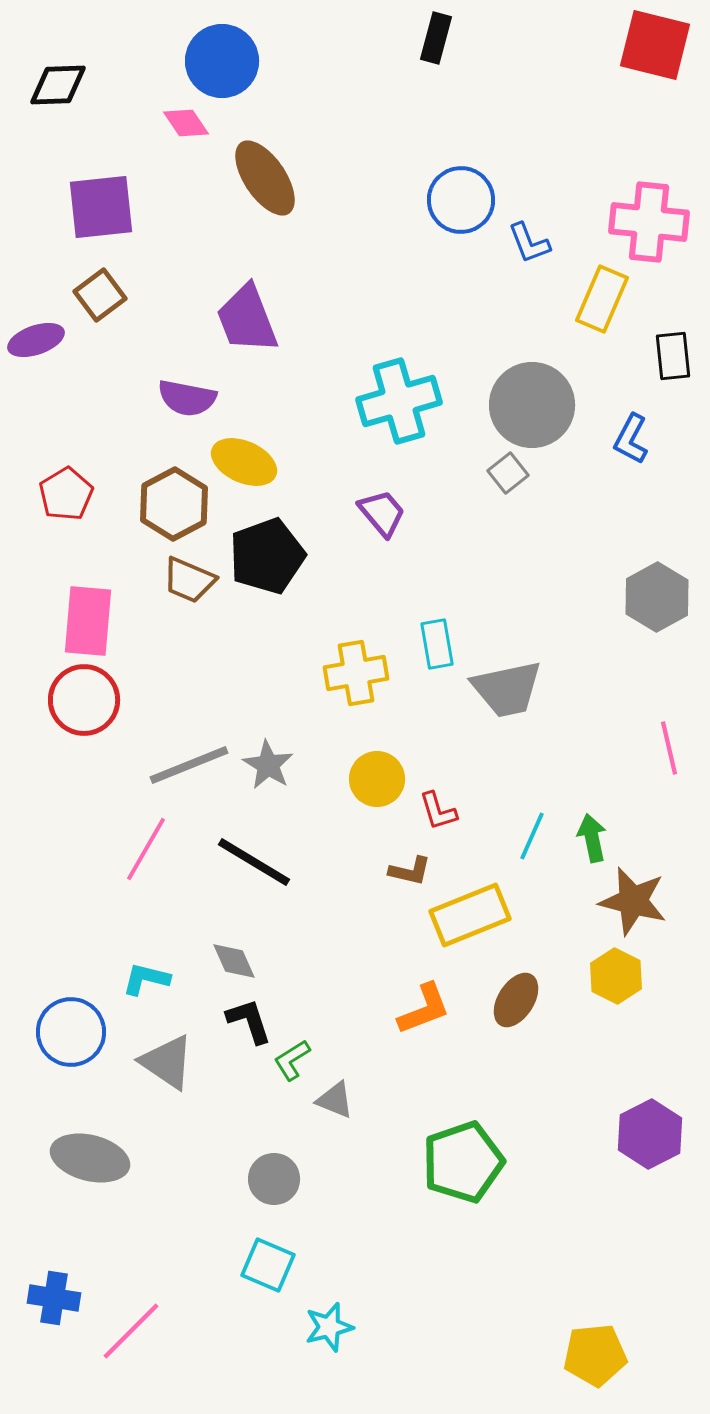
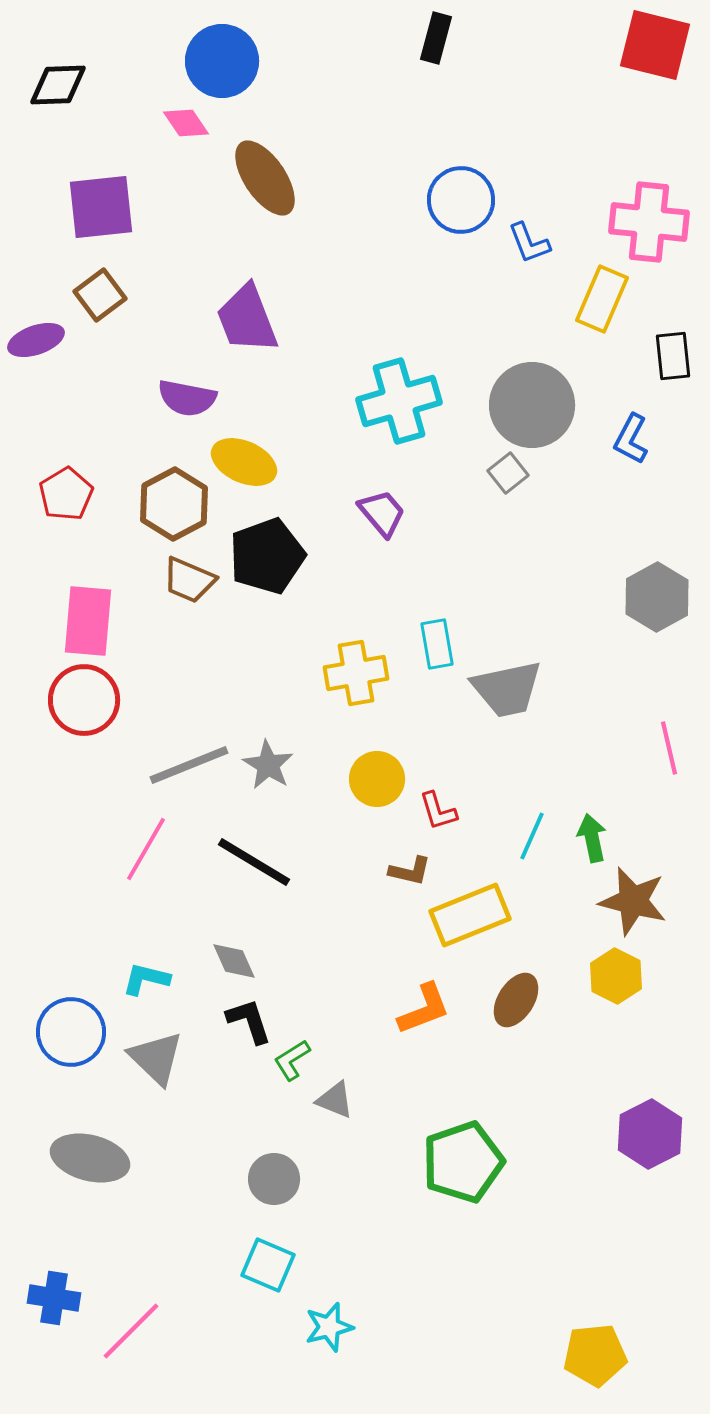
gray triangle at (167, 1062): moved 11 px left, 4 px up; rotated 10 degrees clockwise
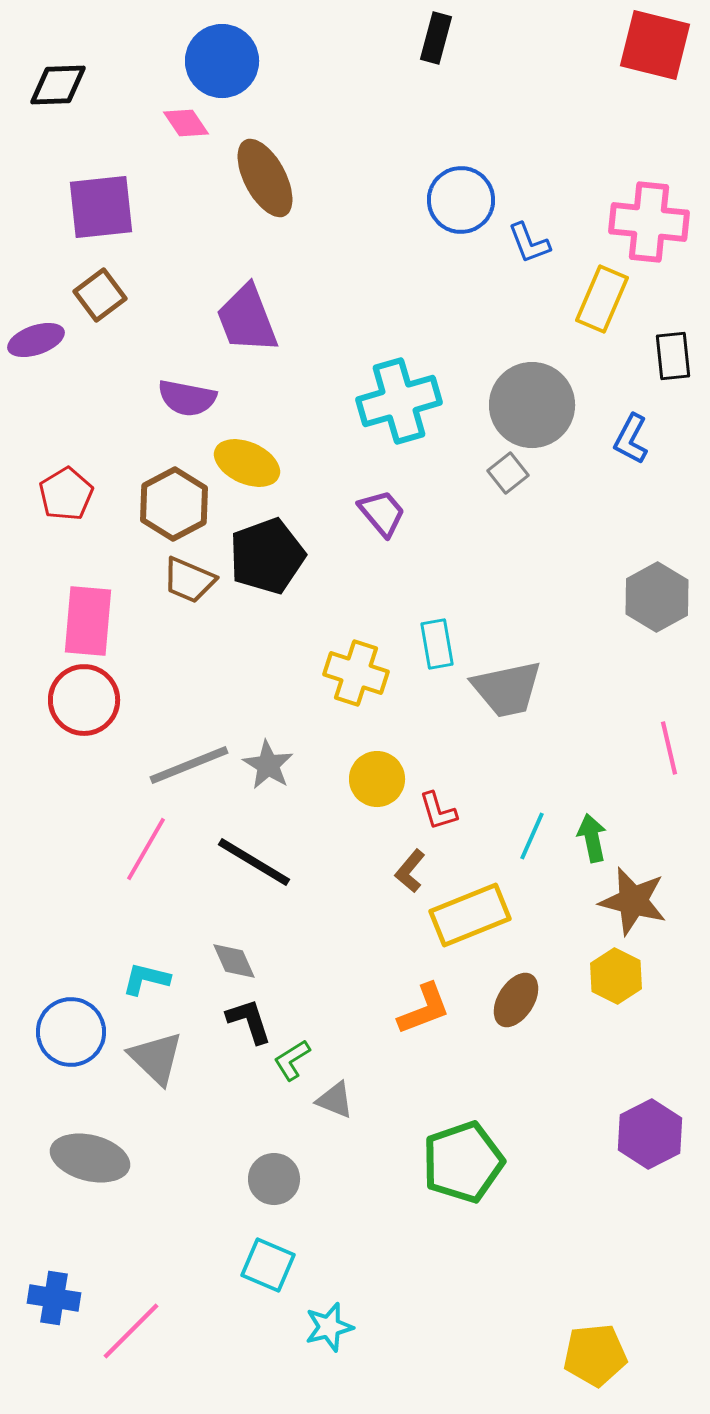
brown ellipse at (265, 178): rotated 6 degrees clockwise
yellow ellipse at (244, 462): moved 3 px right, 1 px down
yellow cross at (356, 673): rotated 28 degrees clockwise
brown L-shape at (410, 871): rotated 117 degrees clockwise
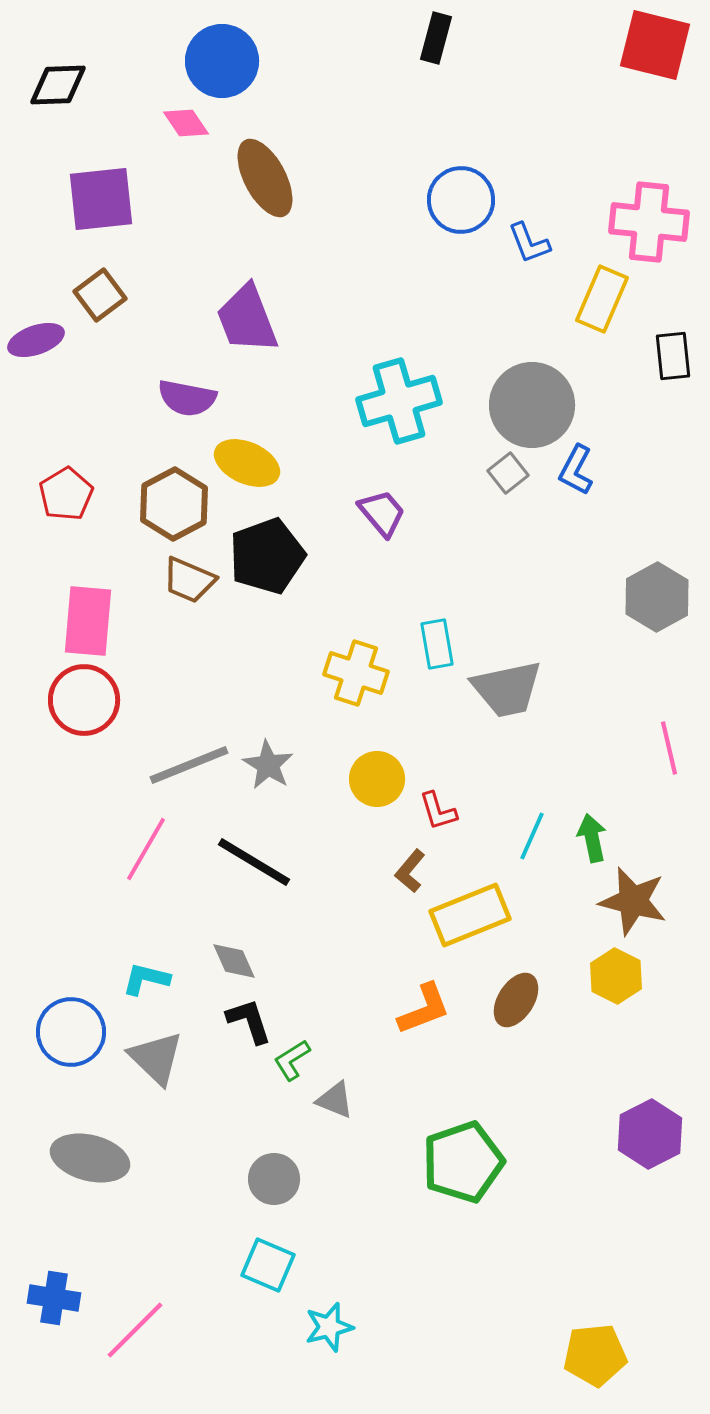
purple square at (101, 207): moved 8 px up
blue L-shape at (631, 439): moved 55 px left, 31 px down
pink line at (131, 1331): moved 4 px right, 1 px up
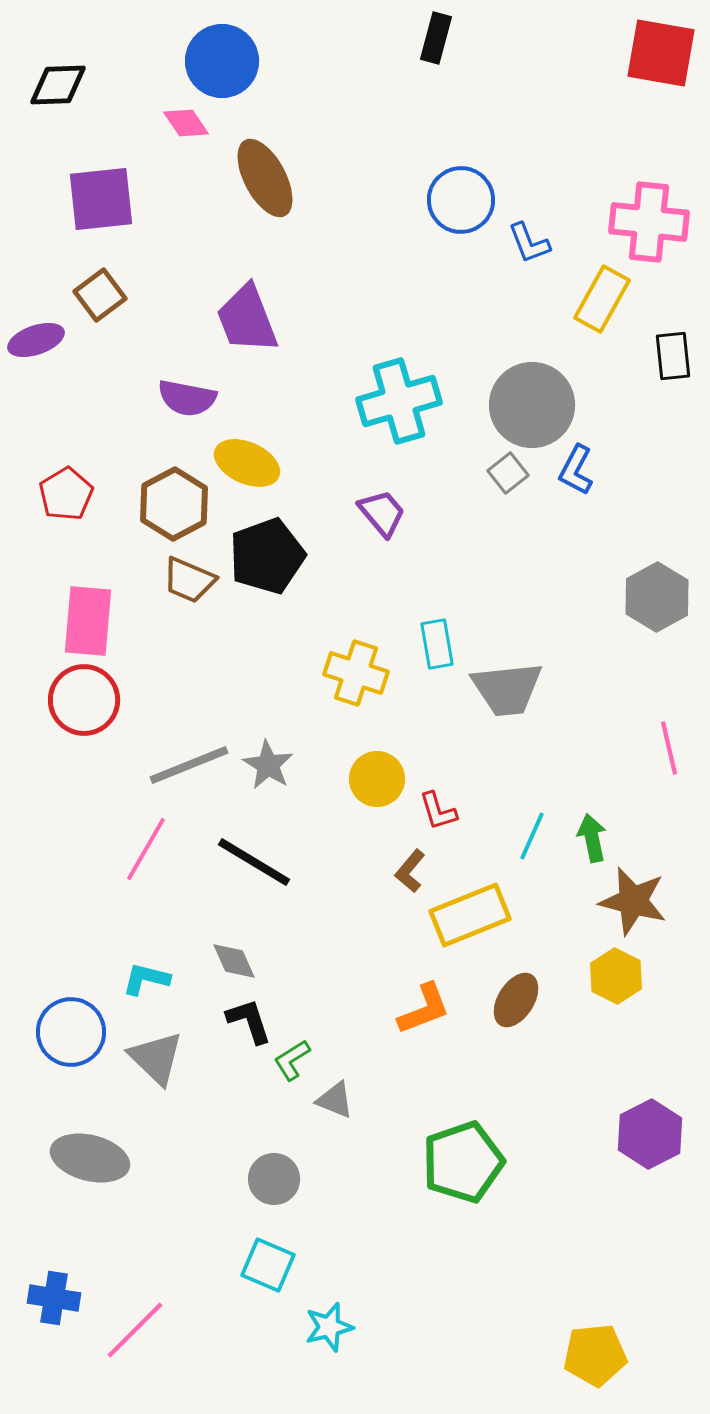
red square at (655, 45): moved 6 px right, 8 px down; rotated 4 degrees counterclockwise
yellow rectangle at (602, 299): rotated 6 degrees clockwise
gray trapezoid at (507, 689): rotated 6 degrees clockwise
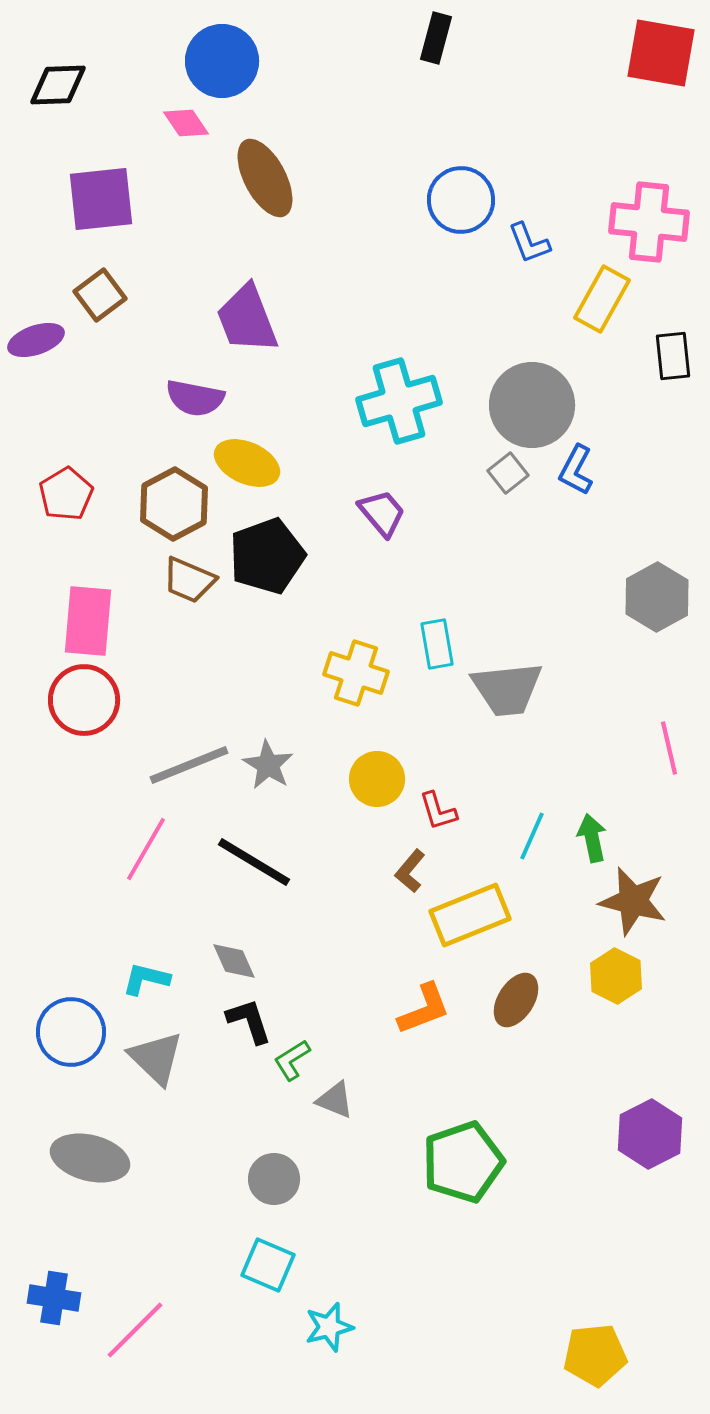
purple semicircle at (187, 398): moved 8 px right
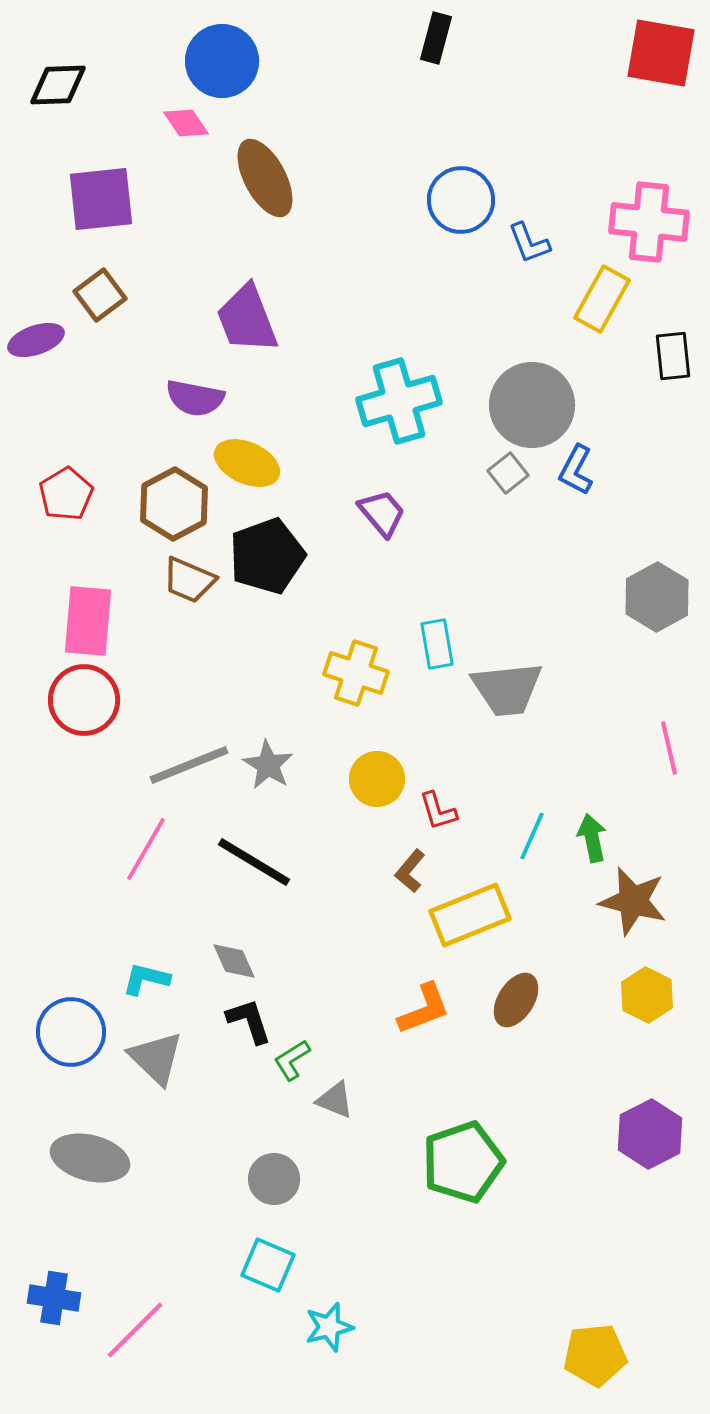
yellow hexagon at (616, 976): moved 31 px right, 19 px down
